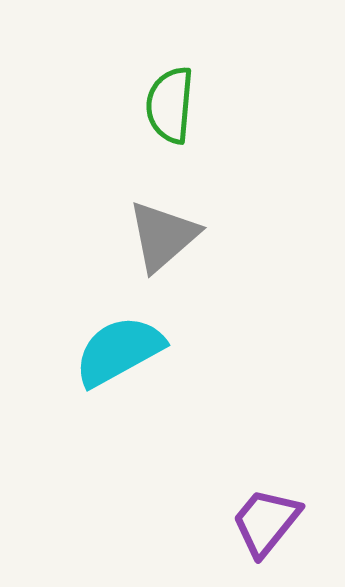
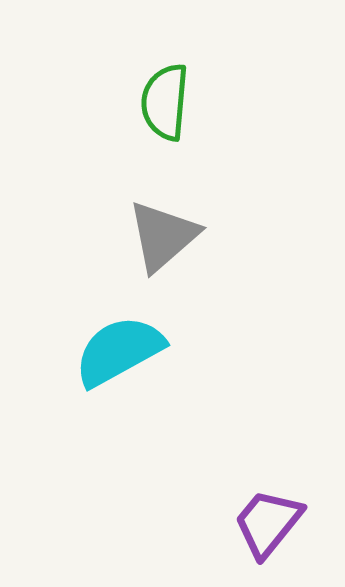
green semicircle: moved 5 px left, 3 px up
purple trapezoid: moved 2 px right, 1 px down
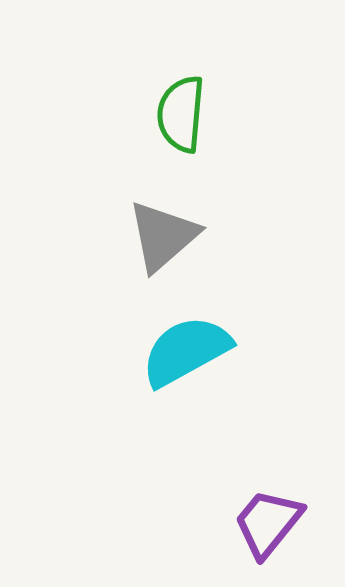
green semicircle: moved 16 px right, 12 px down
cyan semicircle: moved 67 px right
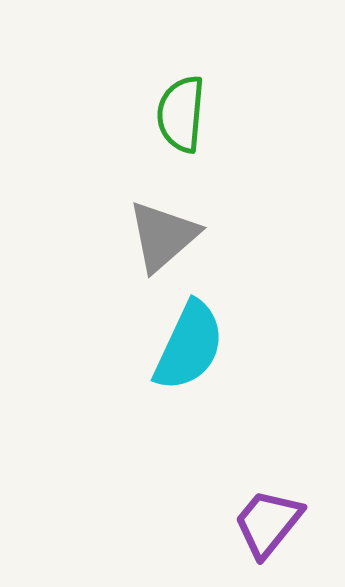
cyan semicircle: moved 3 px right, 5 px up; rotated 144 degrees clockwise
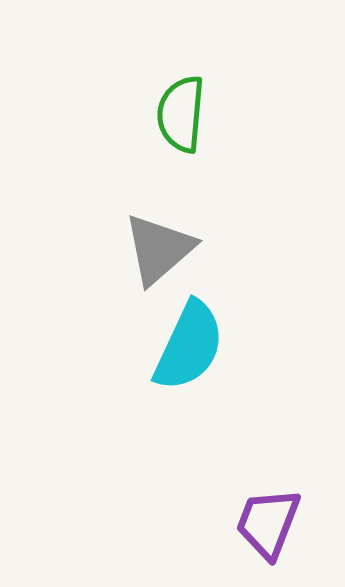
gray triangle: moved 4 px left, 13 px down
purple trapezoid: rotated 18 degrees counterclockwise
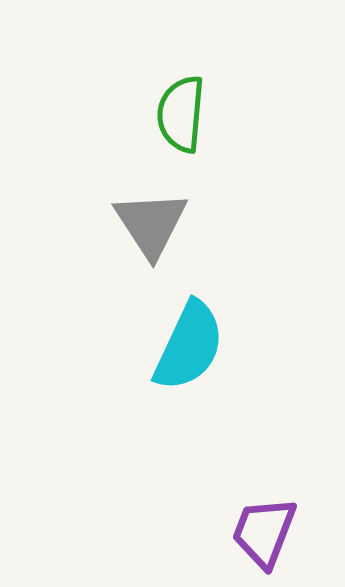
gray triangle: moved 8 px left, 25 px up; rotated 22 degrees counterclockwise
purple trapezoid: moved 4 px left, 9 px down
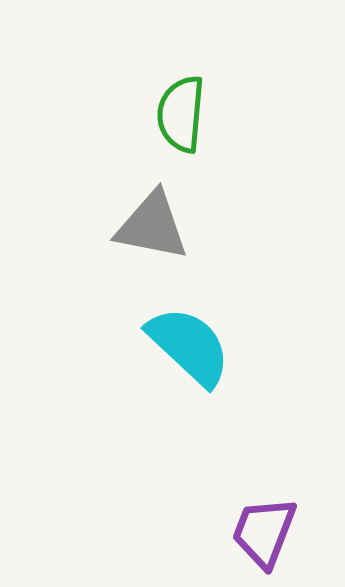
gray triangle: moved 1 px right, 2 px down; rotated 46 degrees counterclockwise
cyan semicircle: rotated 72 degrees counterclockwise
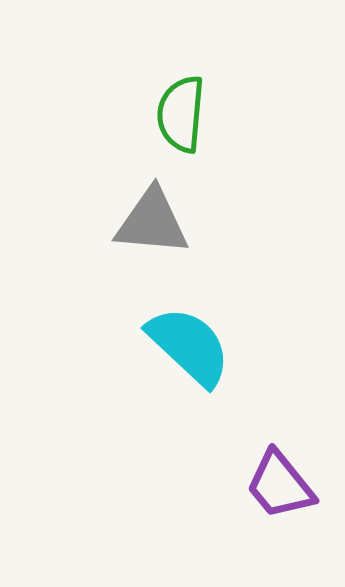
gray triangle: moved 4 px up; rotated 6 degrees counterclockwise
purple trapezoid: moved 16 px right, 47 px up; rotated 60 degrees counterclockwise
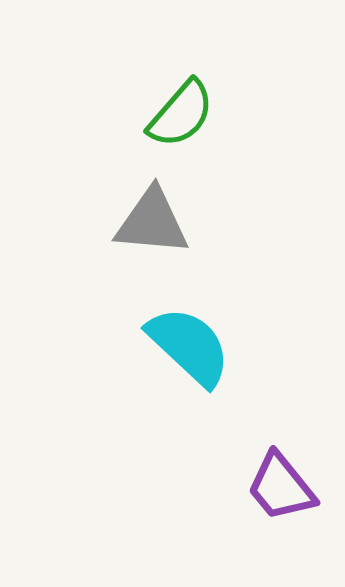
green semicircle: rotated 144 degrees counterclockwise
purple trapezoid: moved 1 px right, 2 px down
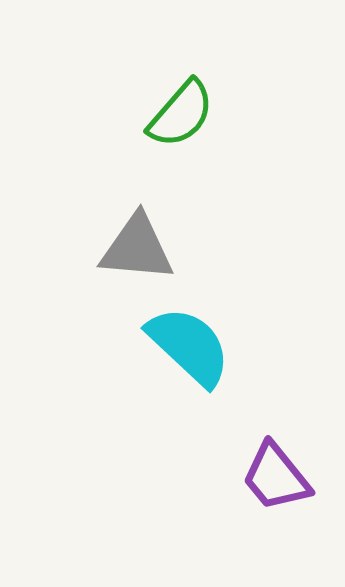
gray triangle: moved 15 px left, 26 px down
purple trapezoid: moved 5 px left, 10 px up
